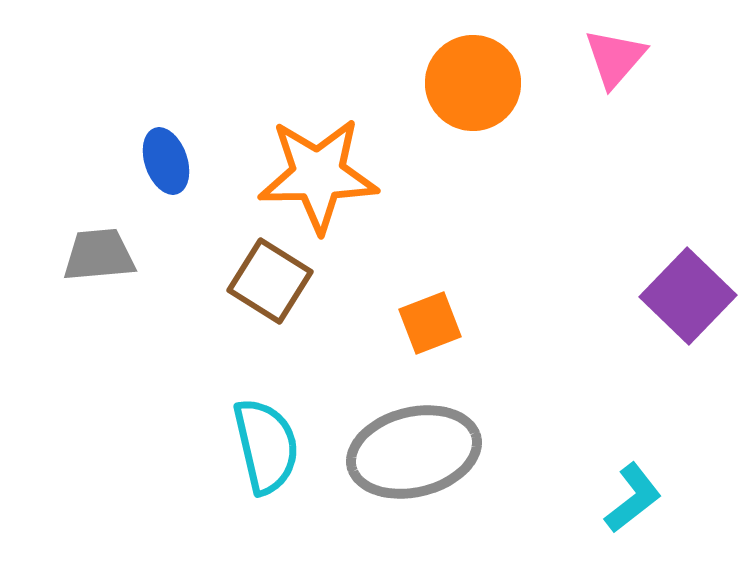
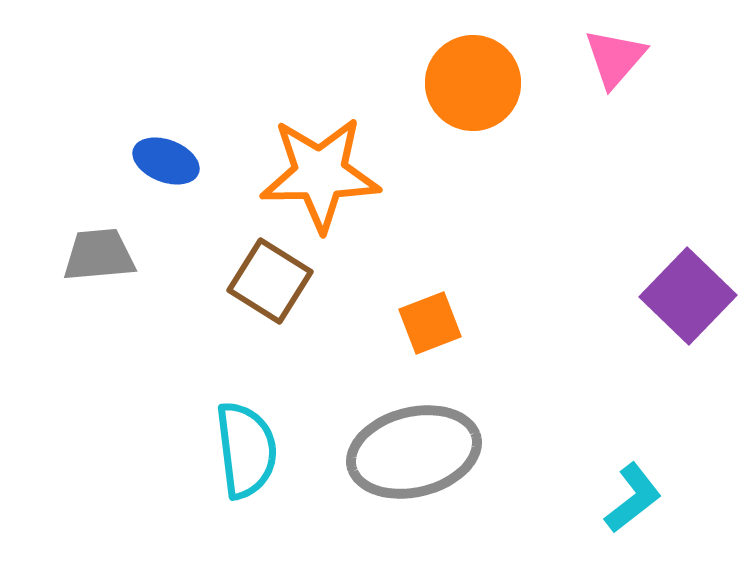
blue ellipse: rotated 50 degrees counterclockwise
orange star: moved 2 px right, 1 px up
cyan semicircle: moved 20 px left, 4 px down; rotated 6 degrees clockwise
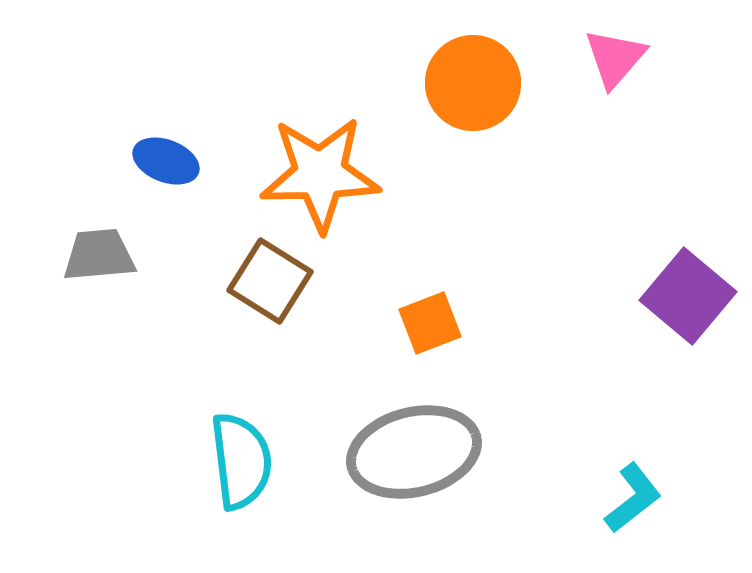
purple square: rotated 4 degrees counterclockwise
cyan semicircle: moved 5 px left, 11 px down
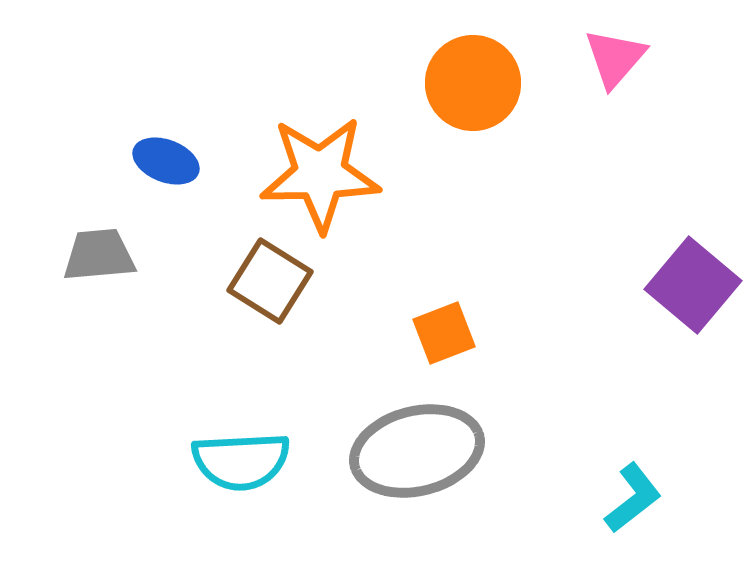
purple square: moved 5 px right, 11 px up
orange square: moved 14 px right, 10 px down
gray ellipse: moved 3 px right, 1 px up
cyan semicircle: rotated 94 degrees clockwise
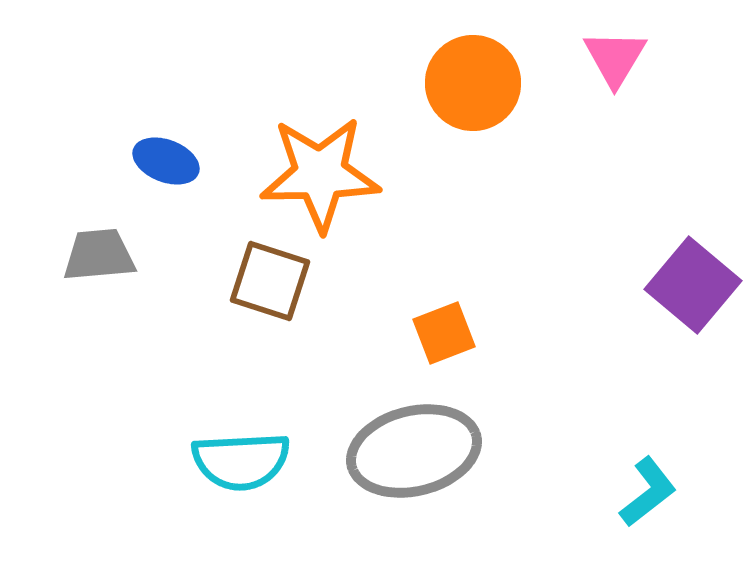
pink triangle: rotated 10 degrees counterclockwise
brown square: rotated 14 degrees counterclockwise
gray ellipse: moved 3 px left
cyan L-shape: moved 15 px right, 6 px up
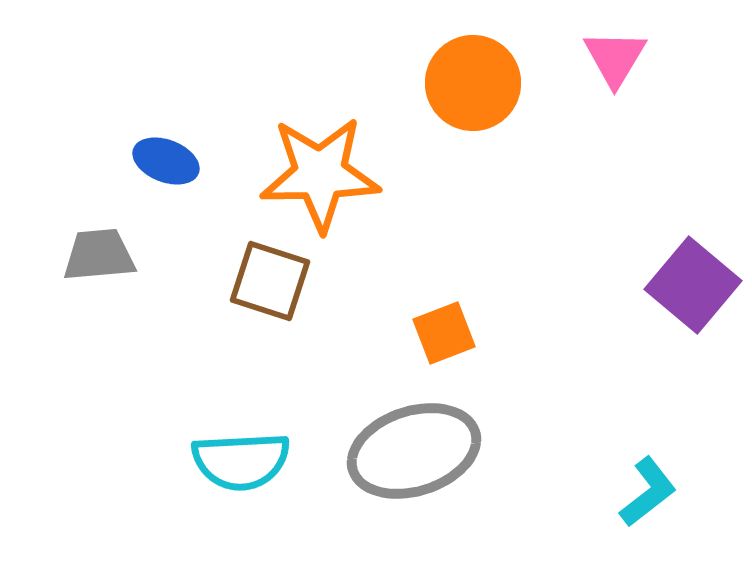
gray ellipse: rotated 4 degrees counterclockwise
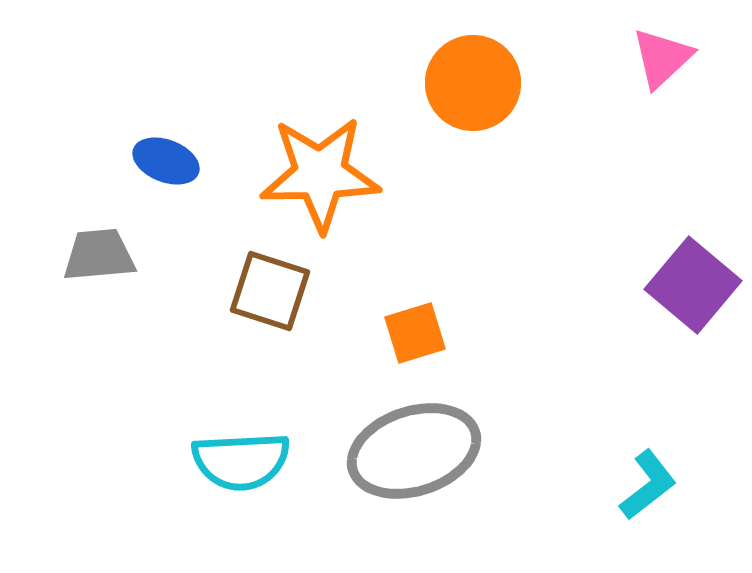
pink triangle: moved 47 px right; rotated 16 degrees clockwise
brown square: moved 10 px down
orange square: moved 29 px left; rotated 4 degrees clockwise
cyan L-shape: moved 7 px up
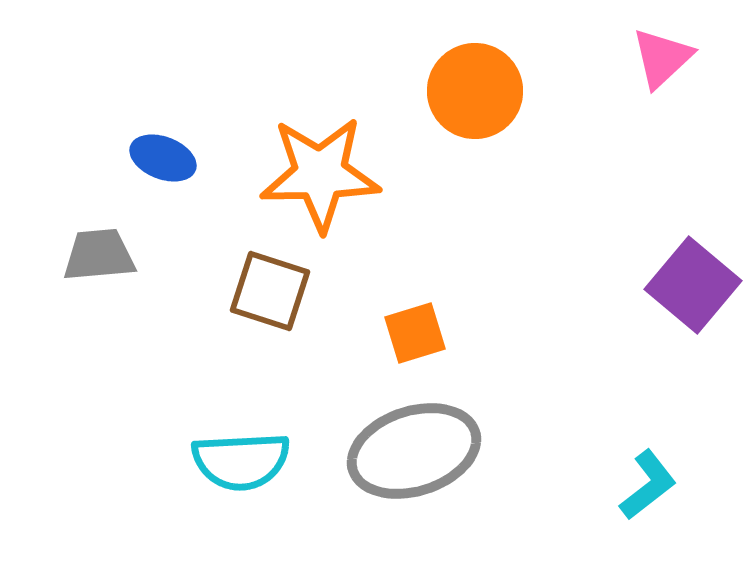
orange circle: moved 2 px right, 8 px down
blue ellipse: moved 3 px left, 3 px up
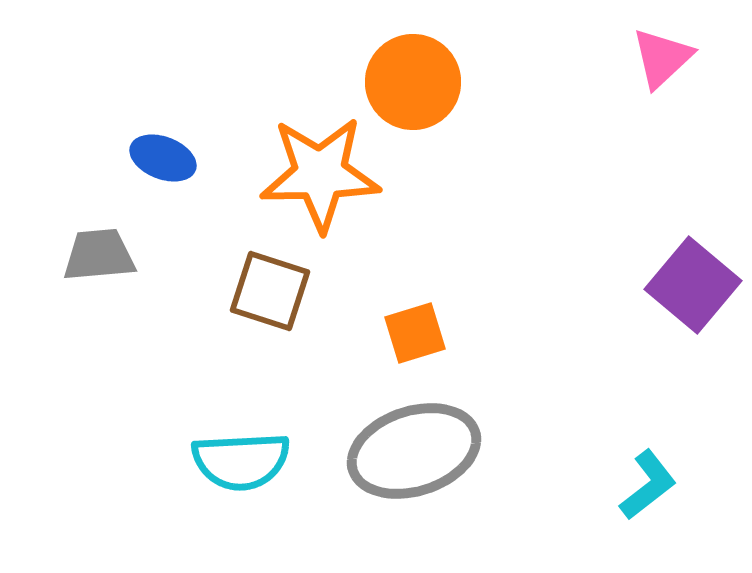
orange circle: moved 62 px left, 9 px up
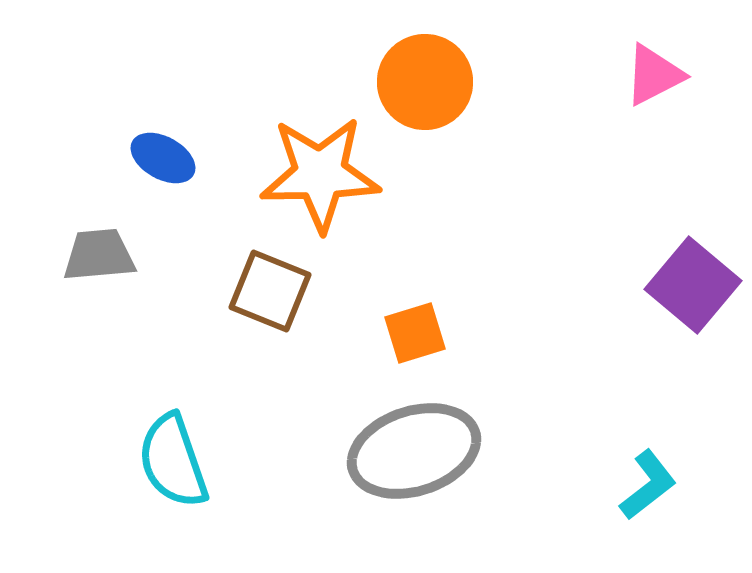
pink triangle: moved 8 px left, 17 px down; rotated 16 degrees clockwise
orange circle: moved 12 px right
blue ellipse: rotated 8 degrees clockwise
brown square: rotated 4 degrees clockwise
cyan semicircle: moved 68 px left; rotated 74 degrees clockwise
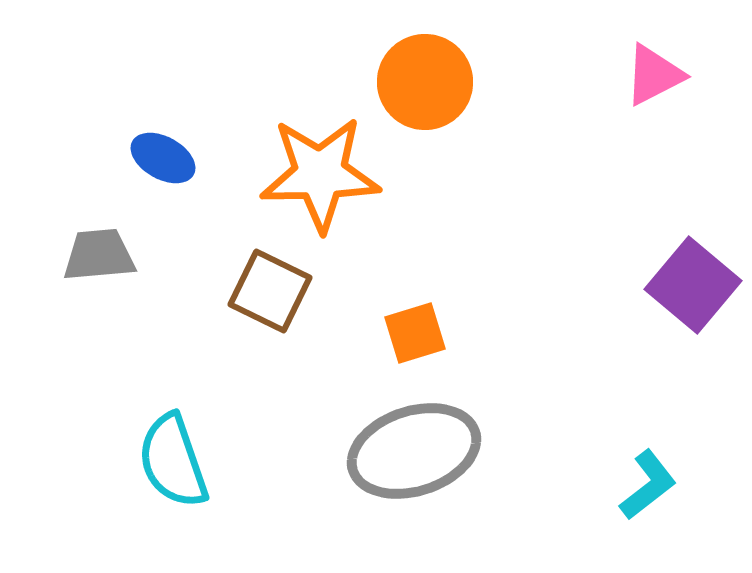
brown square: rotated 4 degrees clockwise
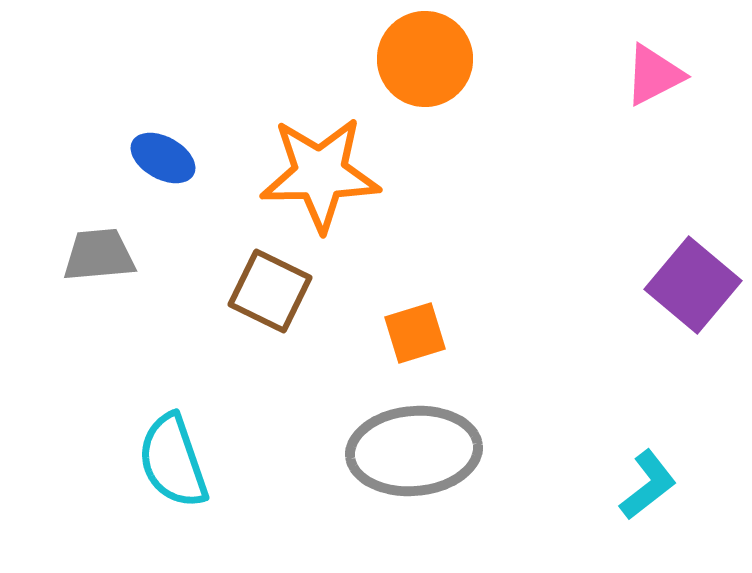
orange circle: moved 23 px up
gray ellipse: rotated 13 degrees clockwise
